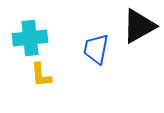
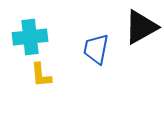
black triangle: moved 2 px right, 1 px down
cyan cross: moved 1 px up
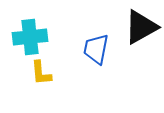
yellow L-shape: moved 2 px up
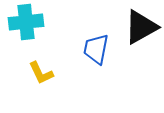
cyan cross: moved 4 px left, 15 px up
yellow L-shape: rotated 20 degrees counterclockwise
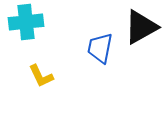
blue trapezoid: moved 4 px right, 1 px up
yellow L-shape: moved 3 px down
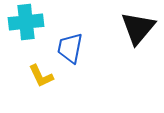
black triangle: moved 3 px left, 1 px down; rotated 21 degrees counterclockwise
blue trapezoid: moved 30 px left
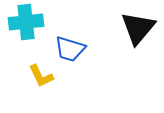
blue trapezoid: moved 1 px down; rotated 84 degrees counterclockwise
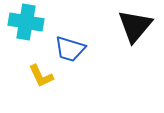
cyan cross: rotated 16 degrees clockwise
black triangle: moved 3 px left, 2 px up
